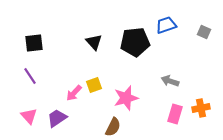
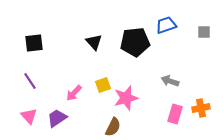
gray square: rotated 24 degrees counterclockwise
purple line: moved 5 px down
yellow square: moved 9 px right
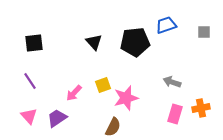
gray arrow: moved 2 px right, 1 px down
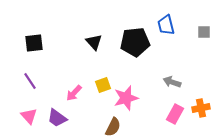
blue trapezoid: rotated 85 degrees counterclockwise
pink rectangle: rotated 12 degrees clockwise
purple trapezoid: rotated 110 degrees counterclockwise
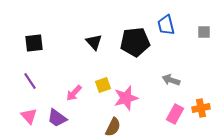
gray arrow: moved 1 px left, 2 px up
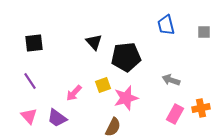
black pentagon: moved 9 px left, 15 px down
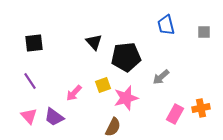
gray arrow: moved 10 px left, 3 px up; rotated 60 degrees counterclockwise
purple trapezoid: moved 3 px left, 1 px up
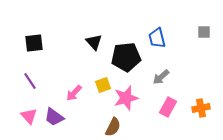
blue trapezoid: moved 9 px left, 13 px down
pink rectangle: moved 7 px left, 7 px up
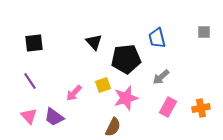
black pentagon: moved 2 px down
